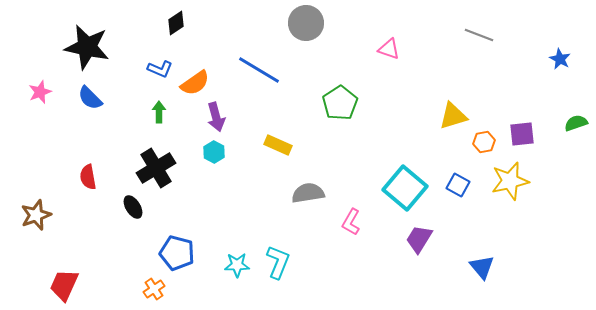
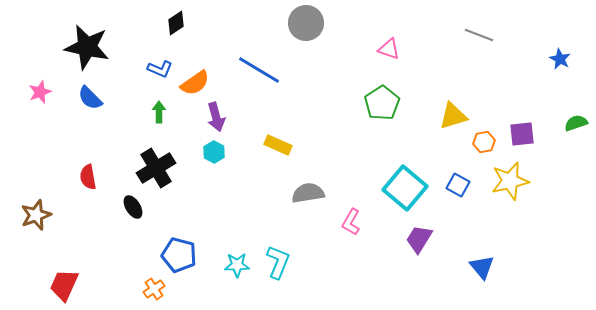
green pentagon: moved 42 px right
blue pentagon: moved 2 px right, 2 px down
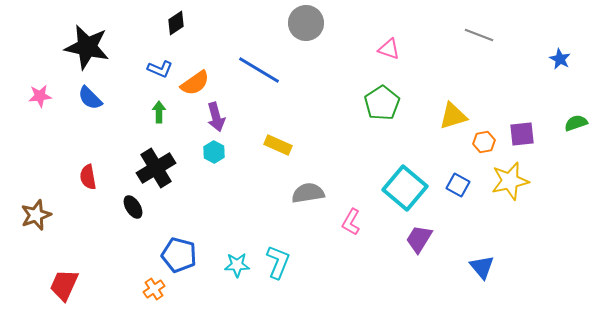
pink star: moved 4 px down; rotated 15 degrees clockwise
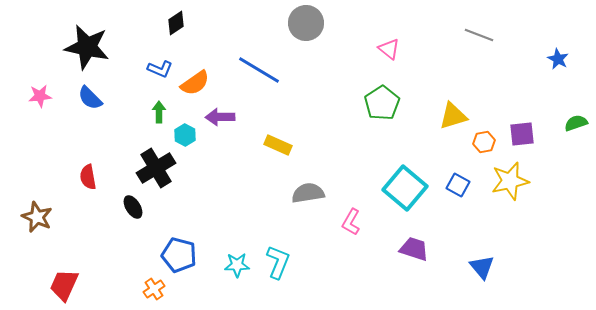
pink triangle: rotated 20 degrees clockwise
blue star: moved 2 px left
purple arrow: moved 4 px right; rotated 104 degrees clockwise
cyan hexagon: moved 29 px left, 17 px up
brown star: moved 1 px right, 2 px down; rotated 28 degrees counterclockwise
purple trapezoid: moved 5 px left, 10 px down; rotated 76 degrees clockwise
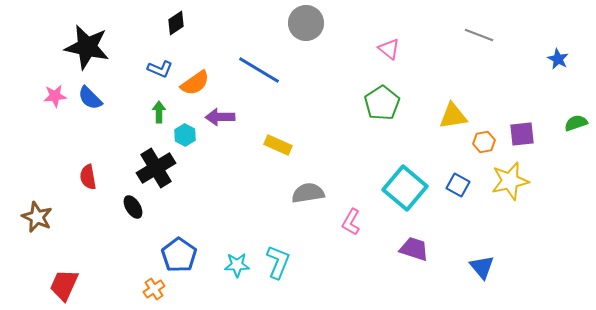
pink star: moved 15 px right
yellow triangle: rotated 8 degrees clockwise
blue pentagon: rotated 20 degrees clockwise
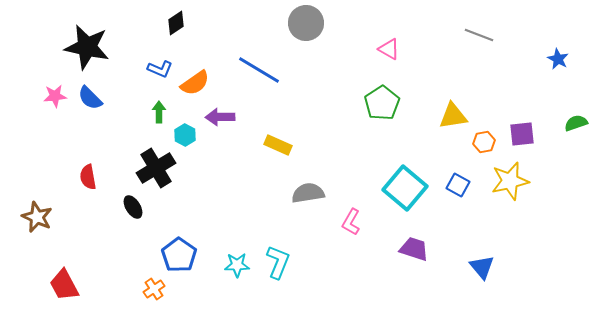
pink triangle: rotated 10 degrees counterclockwise
red trapezoid: rotated 52 degrees counterclockwise
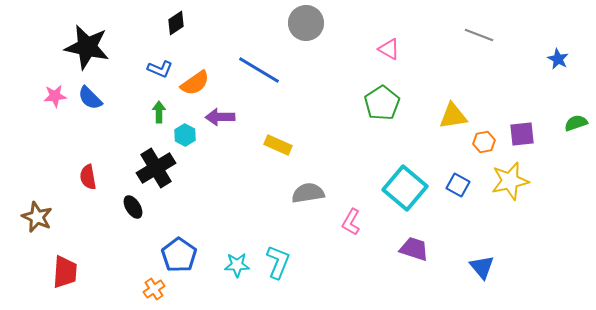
red trapezoid: moved 1 px right, 13 px up; rotated 148 degrees counterclockwise
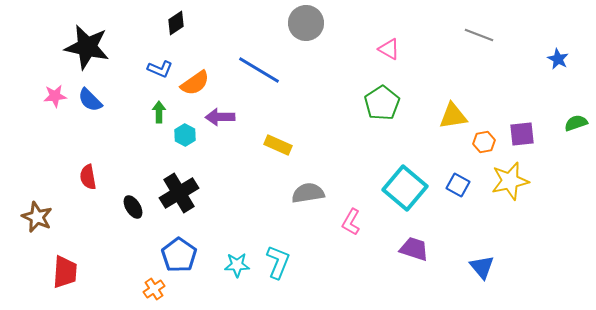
blue semicircle: moved 2 px down
black cross: moved 23 px right, 25 px down
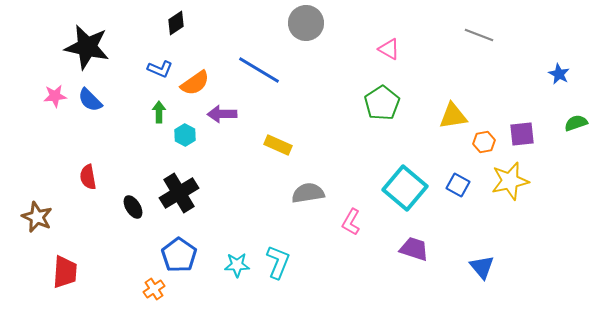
blue star: moved 1 px right, 15 px down
purple arrow: moved 2 px right, 3 px up
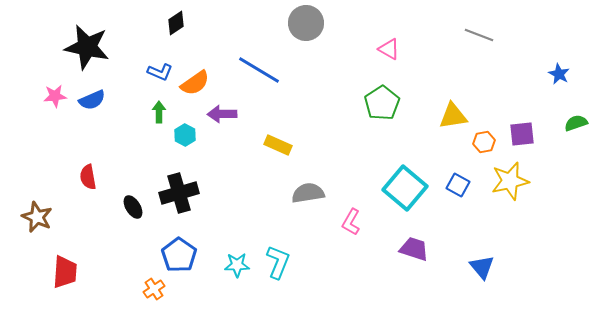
blue L-shape: moved 3 px down
blue semicircle: moved 2 px right; rotated 68 degrees counterclockwise
black cross: rotated 15 degrees clockwise
